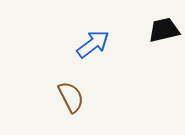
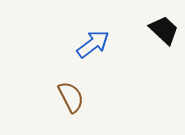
black trapezoid: rotated 56 degrees clockwise
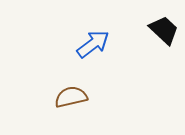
brown semicircle: rotated 76 degrees counterclockwise
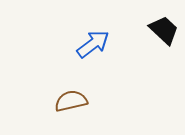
brown semicircle: moved 4 px down
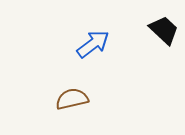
brown semicircle: moved 1 px right, 2 px up
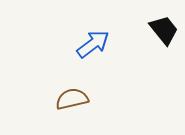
black trapezoid: rotated 8 degrees clockwise
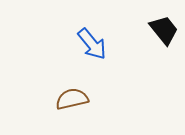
blue arrow: moved 1 px left; rotated 88 degrees clockwise
